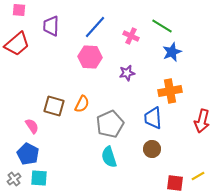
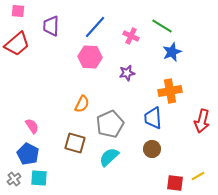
pink square: moved 1 px left, 1 px down
brown square: moved 21 px right, 37 px down
cyan semicircle: rotated 65 degrees clockwise
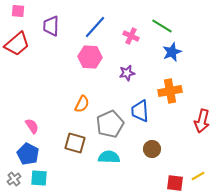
blue trapezoid: moved 13 px left, 7 px up
cyan semicircle: rotated 45 degrees clockwise
